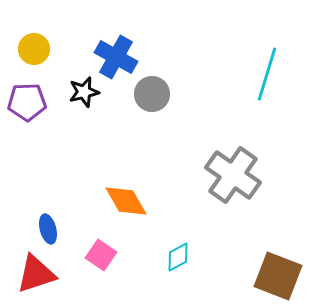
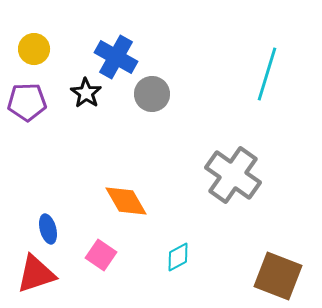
black star: moved 2 px right, 1 px down; rotated 24 degrees counterclockwise
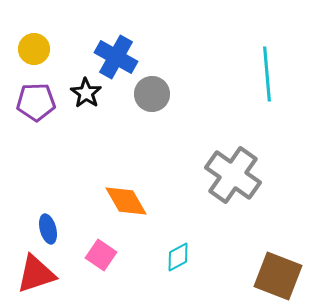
cyan line: rotated 22 degrees counterclockwise
purple pentagon: moved 9 px right
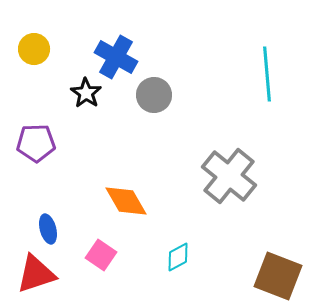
gray circle: moved 2 px right, 1 px down
purple pentagon: moved 41 px down
gray cross: moved 4 px left, 1 px down; rotated 4 degrees clockwise
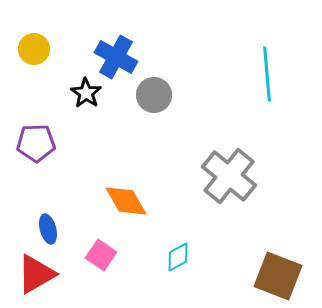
red triangle: rotated 12 degrees counterclockwise
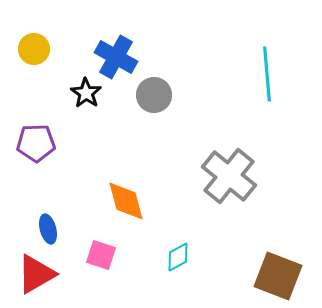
orange diamond: rotated 15 degrees clockwise
pink square: rotated 16 degrees counterclockwise
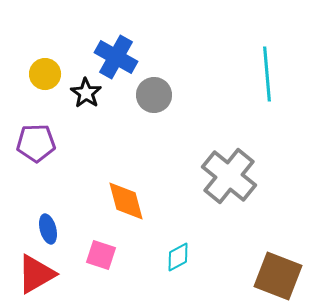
yellow circle: moved 11 px right, 25 px down
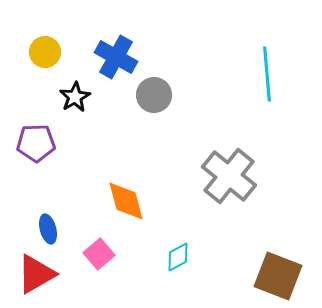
yellow circle: moved 22 px up
black star: moved 11 px left, 4 px down; rotated 8 degrees clockwise
pink square: moved 2 px left, 1 px up; rotated 32 degrees clockwise
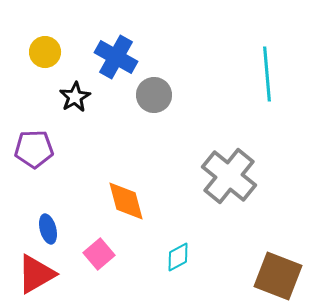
purple pentagon: moved 2 px left, 6 px down
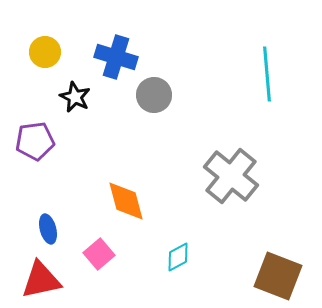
blue cross: rotated 12 degrees counterclockwise
black star: rotated 16 degrees counterclockwise
purple pentagon: moved 1 px right, 8 px up; rotated 6 degrees counterclockwise
gray cross: moved 2 px right
red triangle: moved 5 px right, 6 px down; rotated 18 degrees clockwise
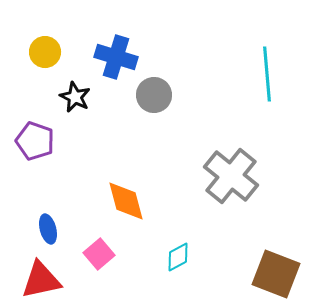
purple pentagon: rotated 27 degrees clockwise
brown square: moved 2 px left, 2 px up
